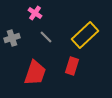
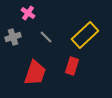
pink cross: moved 7 px left
gray cross: moved 1 px right, 1 px up
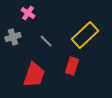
gray line: moved 4 px down
red trapezoid: moved 1 px left, 2 px down
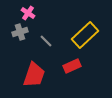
gray cross: moved 7 px right, 5 px up
red rectangle: rotated 48 degrees clockwise
